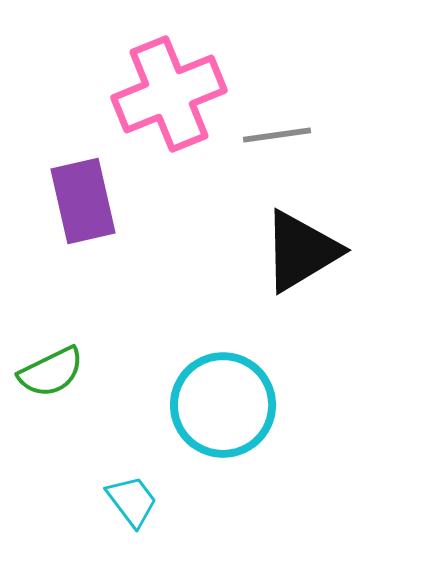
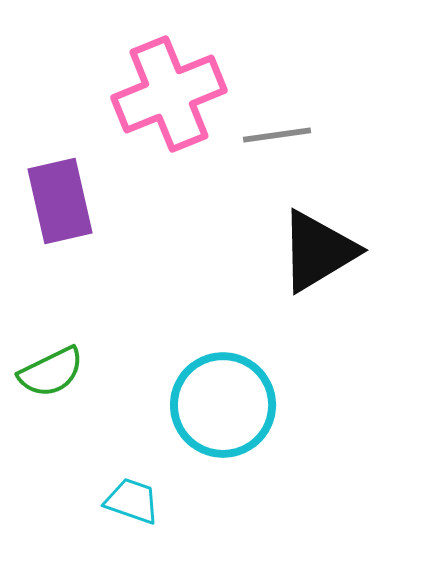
purple rectangle: moved 23 px left
black triangle: moved 17 px right
cyan trapezoid: rotated 34 degrees counterclockwise
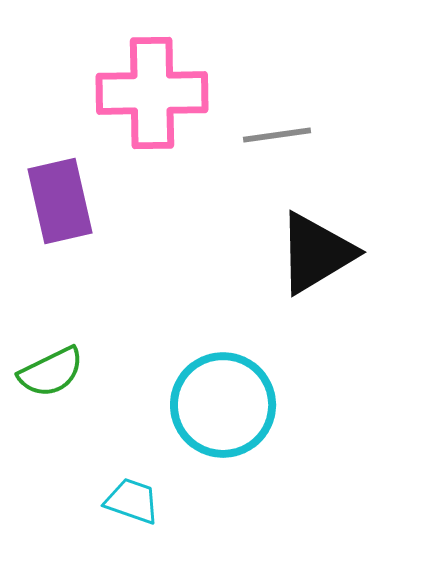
pink cross: moved 17 px left, 1 px up; rotated 21 degrees clockwise
black triangle: moved 2 px left, 2 px down
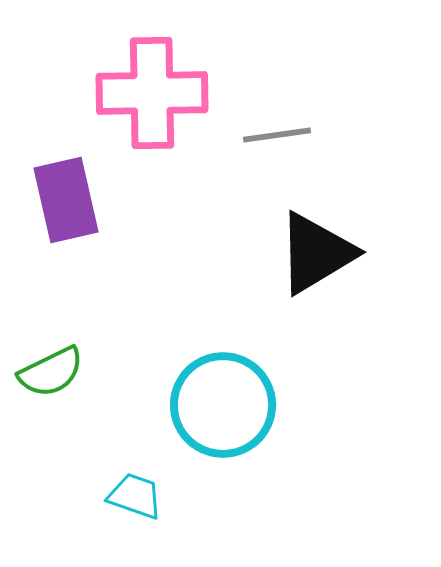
purple rectangle: moved 6 px right, 1 px up
cyan trapezoid: moved 3 px right, 5 px up
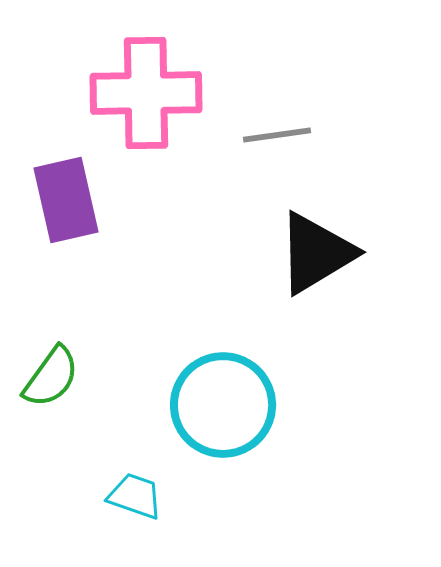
pink cross: moved 6 px left
green semicircle: moved 5 px down; rotated 28 degrees counterclockwise
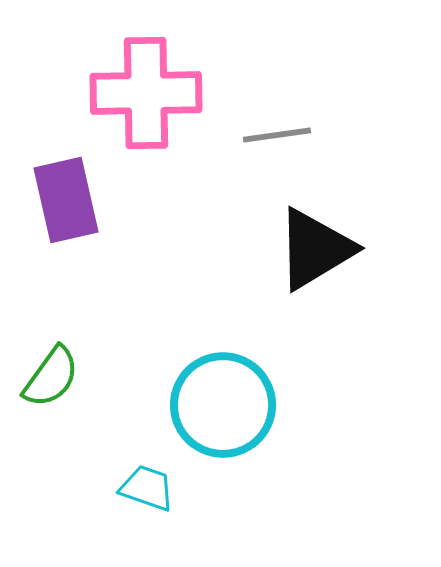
black triangle: moved 1 px left, 4 px up
cyan trapezoid: moved 12 px right, 8 px up
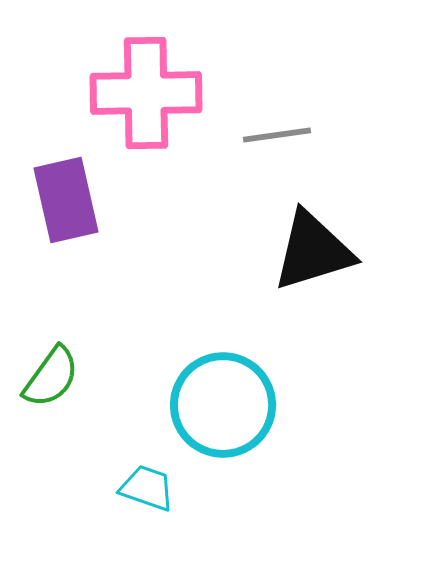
black triangle: moved 2 px left, 2 px down; rotated 14 degrees clockwise
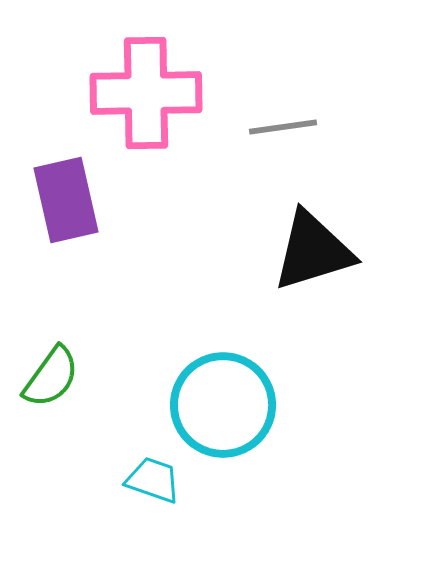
gray line: moved 6 px right, 8 px up
cyan trapezoid: moved 6 px right, 8 px up
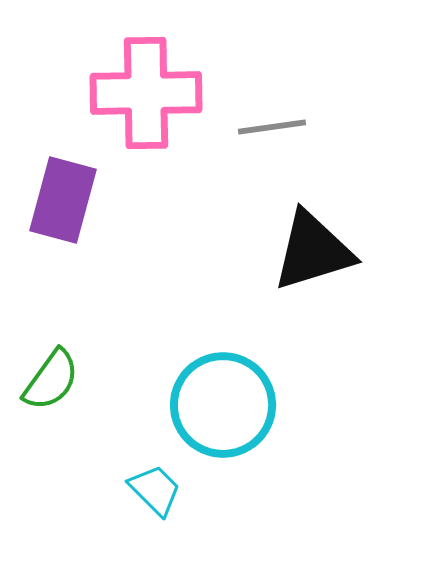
gray line: moved 11 px left
purple rectangle: moved 3 px left; rotated 28 degrees clockwise
green semicircle: moved 3 px down
cyan trapezoid: moved 2 px right, 10 px down; rotated 26 degrees clockwise
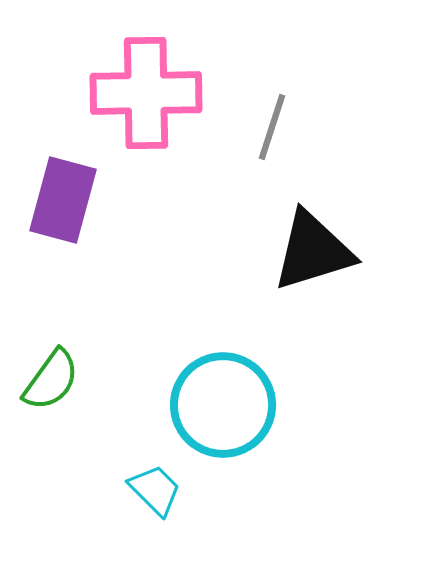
gray line: rotated 64 degrees counterclockwise
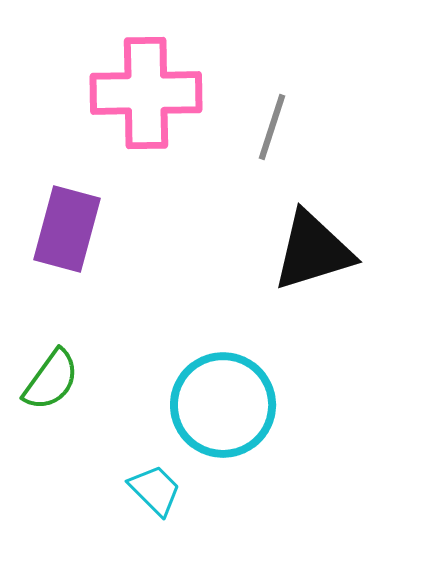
purple rectangle: moved 4 px right, 29 px down
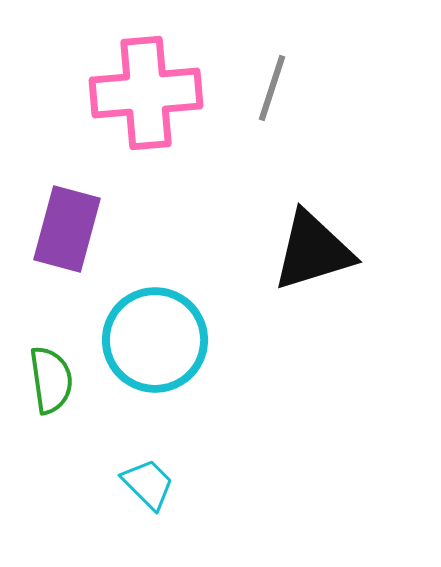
pink cross: rotated 4 degrees counterclockwise
gray line: moved 39 px up
green semicircle: rotated 44 degrees counterclockwise
cyan circle: moved 68 px left, 65 px up
cyan trapezoid: moved 7 px left, 6 px up
